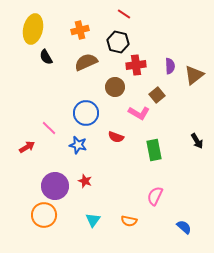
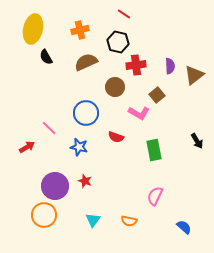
blue star: moved 1 px right, 2 px down
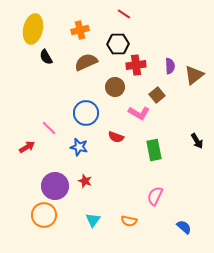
black hexagon: moved 2 px down; rotated 15 degrees counterclockwise
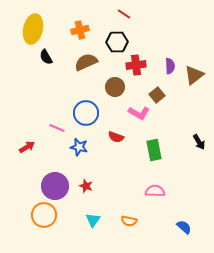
black hexagon: moved 1 px left, 2 px up
pink line: moved 8 px right; rotated 21 degrees counterclockwise
black arrow: moved 2 px right, 1 px down
red star: moved 1 px right, 5 px down
pink semicircle: moved 5 px up; rotated 66 degrees clockwise
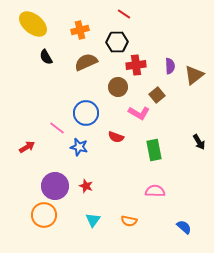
yellow ellipse: moved 5 px up; rotated 64 degrees counterclockwise
brown circle: moved 3 px right
pink line: rotated 14 degrees clockwise
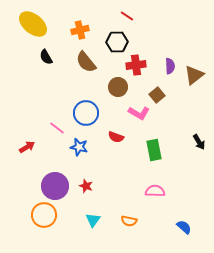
red line: moved 3 px right, 2 px down
brown semicircle: rotated 105 degrees counterclockwise
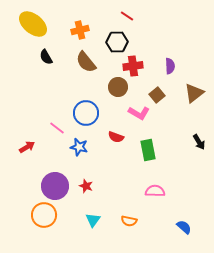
red cross: moved 3 px left, 1 px down
brown triangle: moved 18 px down
green rectangle: moved 6 px left
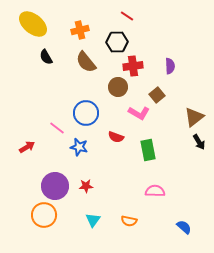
brown triangle: moved 24 px down
red star: rotated 24 degrees counterclockwise
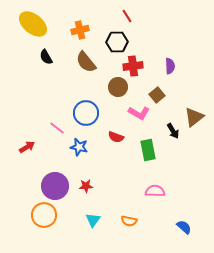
red line: rotated 24 degrees clockwise
black arrow: moved 26 px left, 11 px up
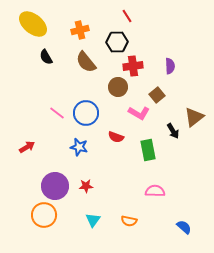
pink line: moved 15 px up
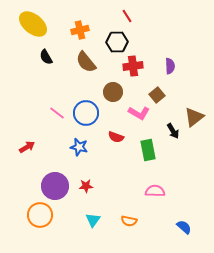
brown circle: moved 5 px left, 5 px down
orange circle: moved 4 px left
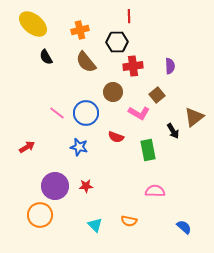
red line: moved 2 px right; rotated 32 degrees clockwise
cyan triangle: moved 2 px right, 5 px down; rotated 21 degrees counterclockwise
